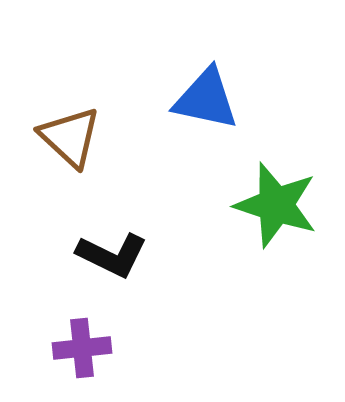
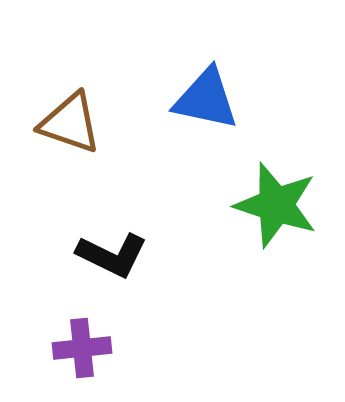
brown triangle: moved 14 px up; rotated 24 degrees counterclockwise
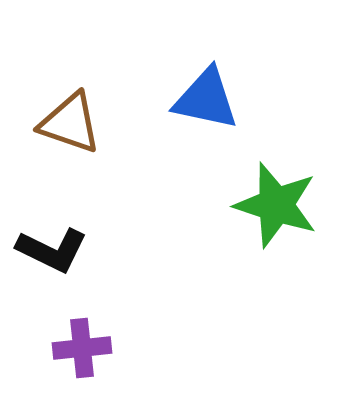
black L-shape: moved 60 px left, 5 px up
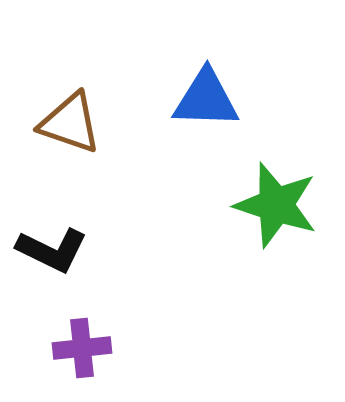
blue triangle: rotated 10 degrees counterclockwise
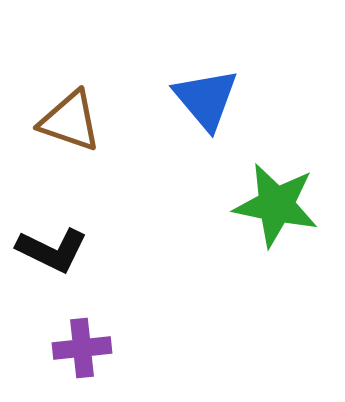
blue triangle: rotated 48 degrees clockwise
brown triangle: moved 2 px up
green star: rotated 6 degrees counterclockwise
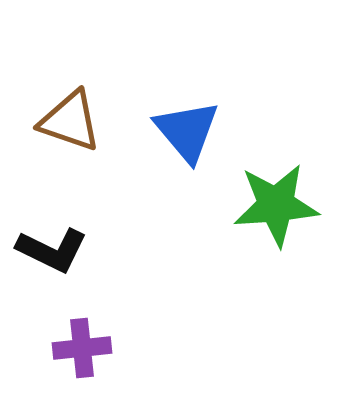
blue triangle: moved 19 px left, 32 px down
green star: rotated 16 degrees counterclockwise
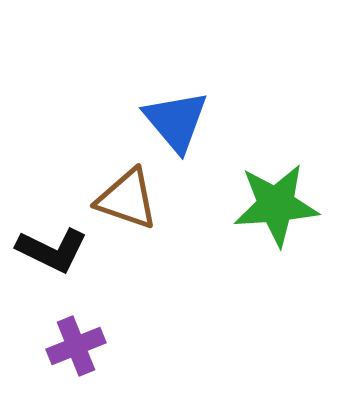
brown triangle: moved 57 px right, 78 px down
blue triangle: moved 11 px left, 10 px up
purple cross: moved 6 px left, 2 px up; rotated 16 degrees counterclockwise
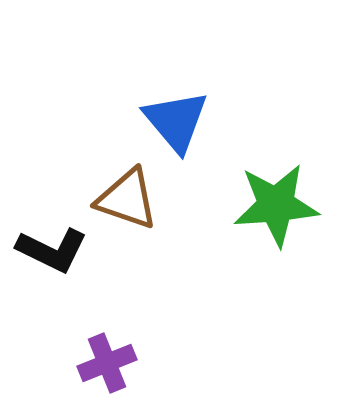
purple cross: moved 31 px right, 17 px down
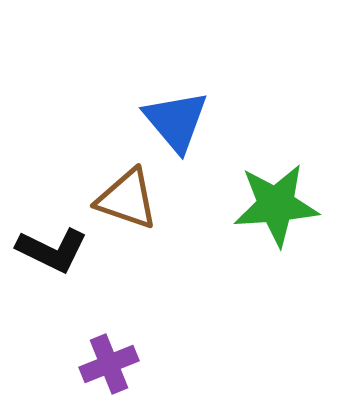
purple cross: moved 2 px right, 1 px down
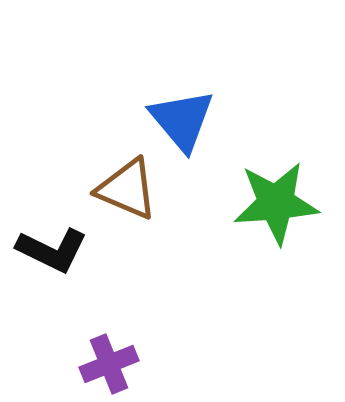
blue triangle: moved 6 px right, 1 px up
brown triangle: moved 10 px up; rotated 4 degrees clockwise
green star: moved 2 px up
